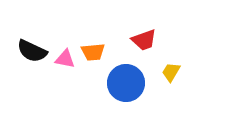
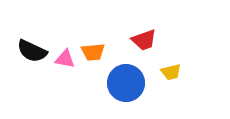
yellow trapezoid: rotated 135 degrees counterclockwise
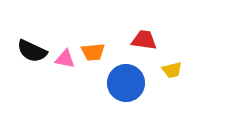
red trapezoid: rotated 152 degrees counterclockwise
yellow trapezoid: moved 1 px right, 2 px up
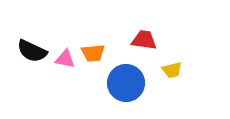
orange trapezoid: moved 1 px down
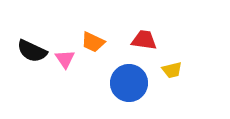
orange trapezoid: moved 11 px up; rotated 30 degrees clockwise
pink triangle: rotated 45 degrees clockwise
blue circle: moved 3 px right
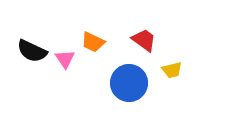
red trapezoid: rotated 28 degrees clockwise
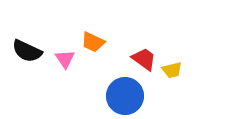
red trapezoid: moved 19 px down
black semicircle: moved 5 px left
blue circle: moved 4 px left, 13 px down
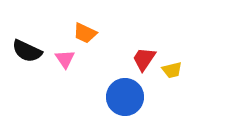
orange trapezoid: moved 8 px left, 9 px up
red trapezoid: rotated 92 degrees counterclockwise
blue circle: moved 1 px down
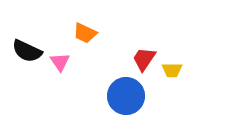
pink triangle: moved 5 px left, 3 px down
yellow trapezoid: rotated 15 degrees clockwise
blue circle: moved 1 px right, 1 px up
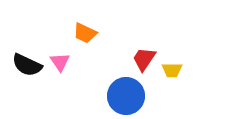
black semicircle: moved 14 px down
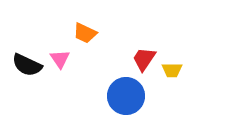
pink triangle: moved 3 px up
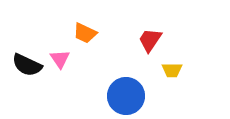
red trapezoid: moved 6 px right, 19 px up
